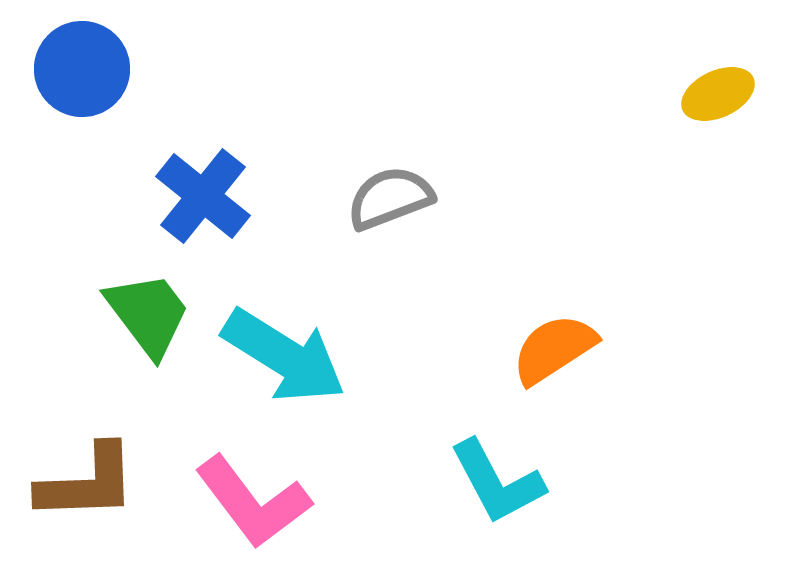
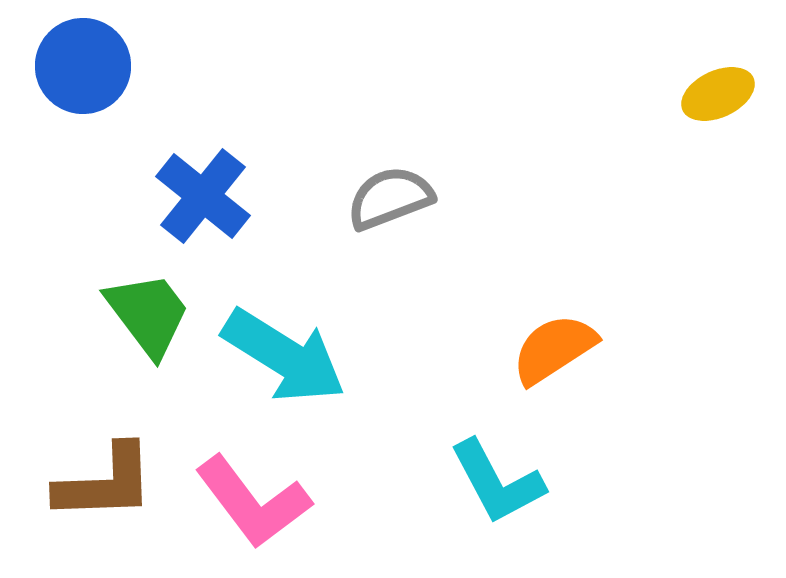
blue circle: moved 1 px right, 3 px up
brown L-shape: moved 18 px right
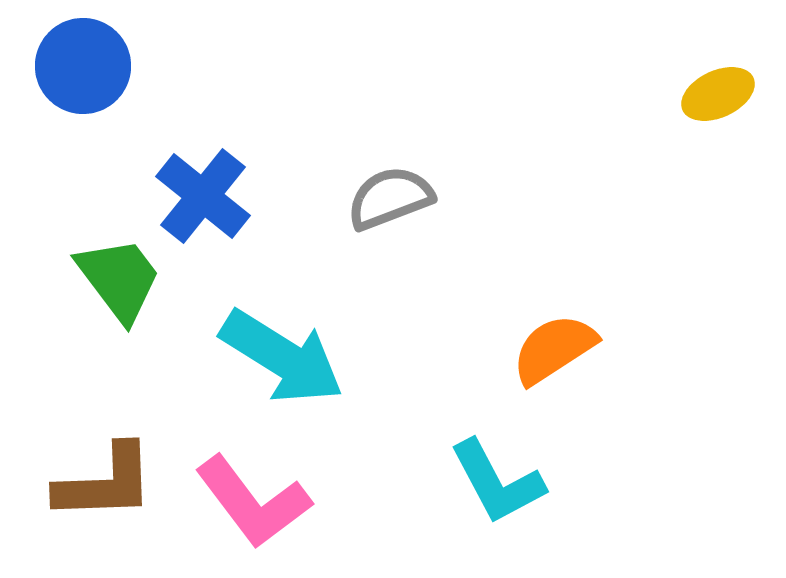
green trapezoid: moved 29 px left, 35 px up
cyan arrow: moved 2 px left, 1 px down
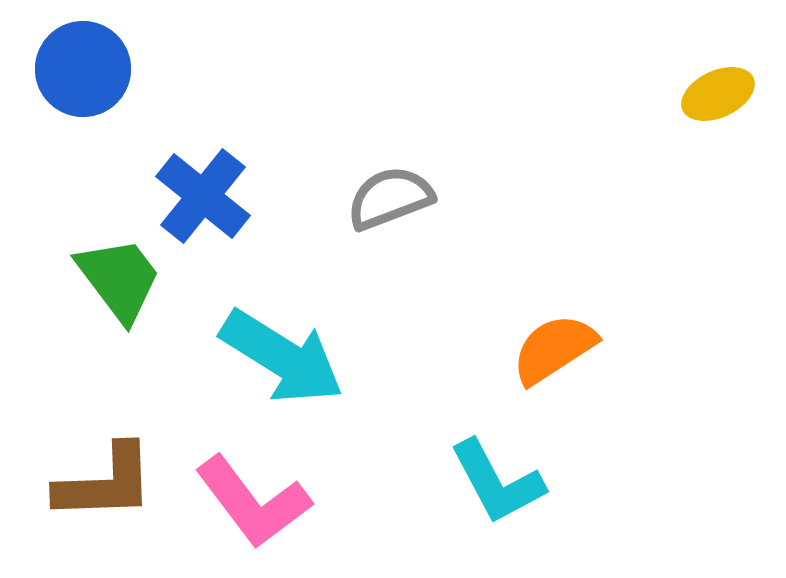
blue circle: moved 3 px down
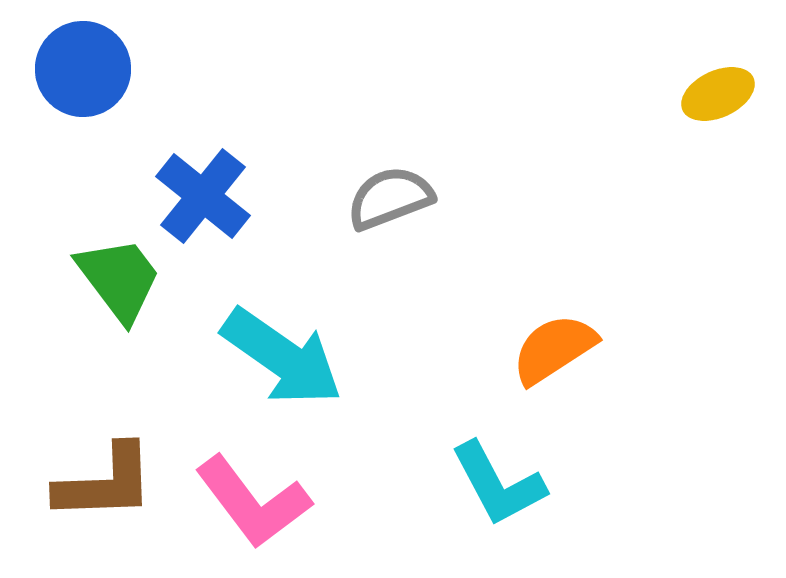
cyan arrow: rotated 3 degrees clockwise
cyan L-shape: moved 1 px right, 2 px down
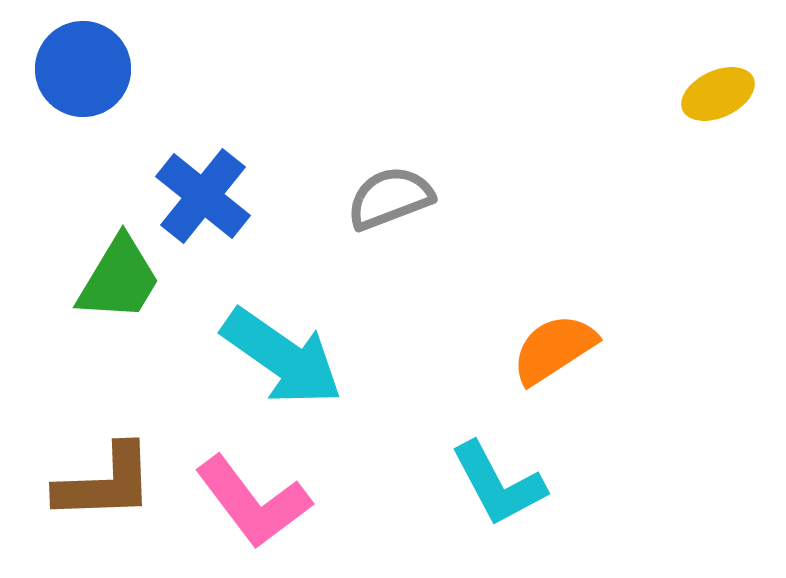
green trapezoid: rotated 68 degrees clockwise
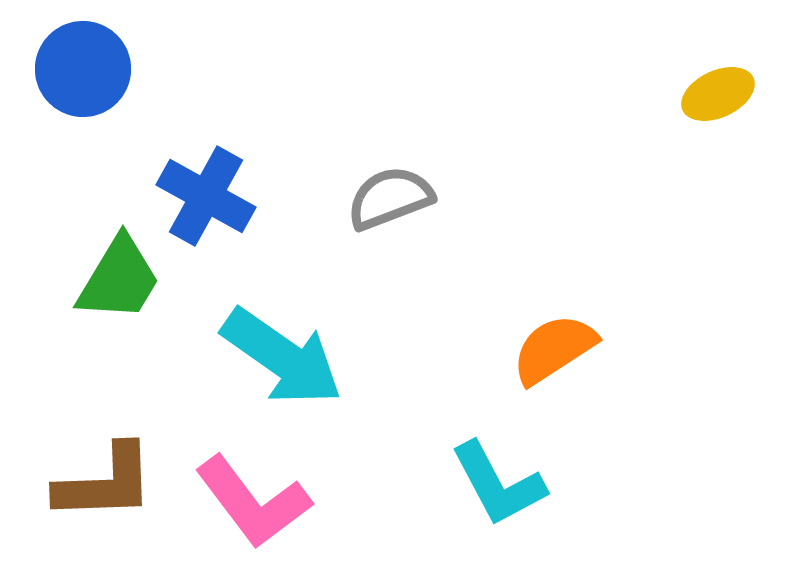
blue cross: moved 3 px right; rotated 10 degrees counterclockwise
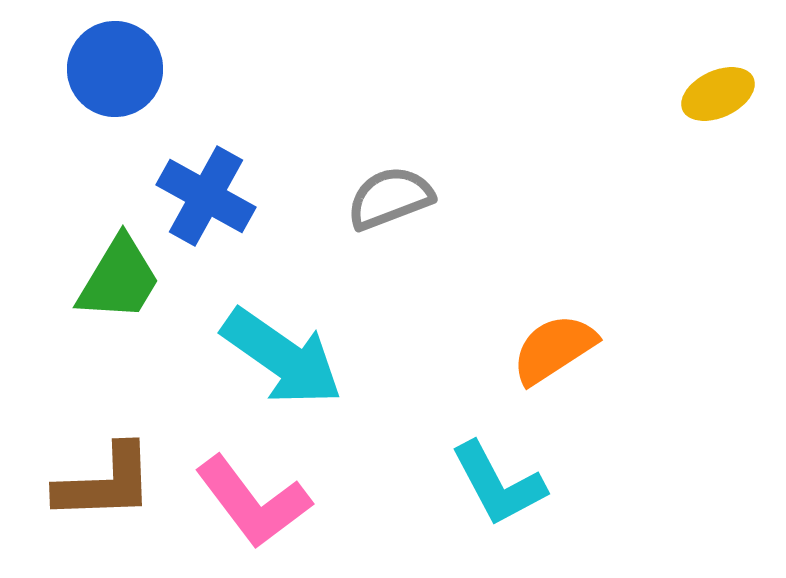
blue circle: moved 32 px right
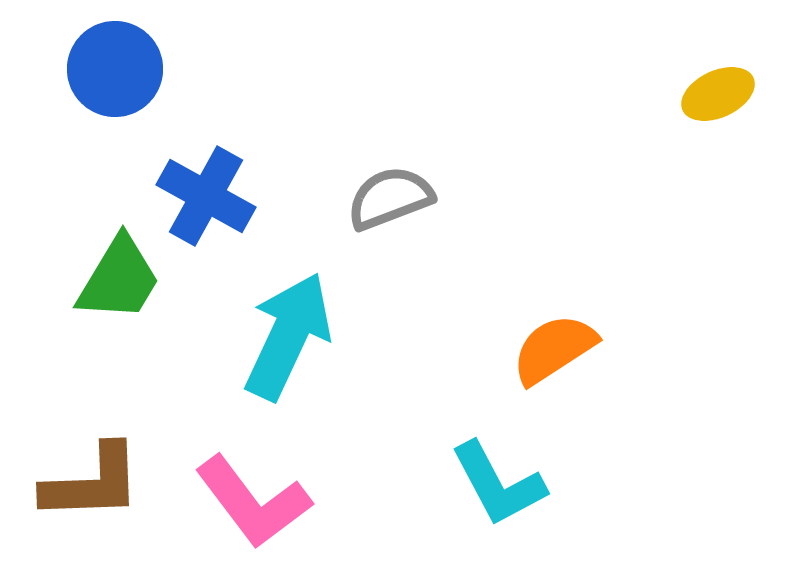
cyan arrow: moved 6 px right, 21 px up; rotated 100 degrees counterclockwise
brown L-shape: moved 13 px left
